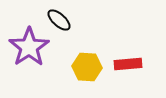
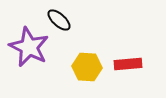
purple star: rotated 12 degrees counterclockwise
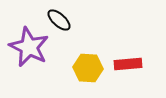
yellow hexagon: moved 1 px right, 1 px down
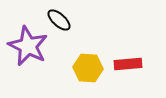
purple star: moved 1 px left, 1 px up
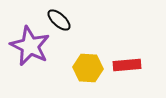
purple star: moved 2 px right
red rectangle: moved 1 px left, 1 px down
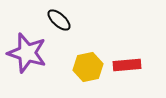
purple star: moved 3 px left, 7 px down; rotated 9 degrees counterclockwise
yellow hexagon: moved 1 px up; rotated 16 degrees counterclockwise
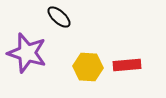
black ellipse: moved 3 px up
yellow hexagon: rotated 16 degrees clockwise
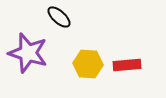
purple star: moved 1 px right
yellow hexagon: moved 3 px up
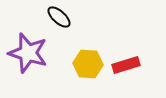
red rectangle: moved 1 px left; rotated 12 degrees counterclockwise
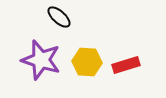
purple star: moved 13 px right, 7 px down
yellow hexagon: moved 1 px left, 2 px up
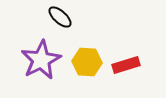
black ellipse: moved 1 px right
purple star: rotated 27 degrees clockwise
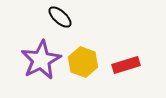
yellow hexagon: moved 4 px left; rotated 16 degrees clockwise
